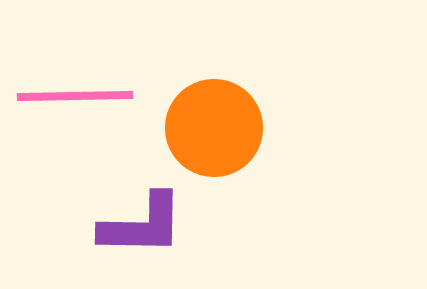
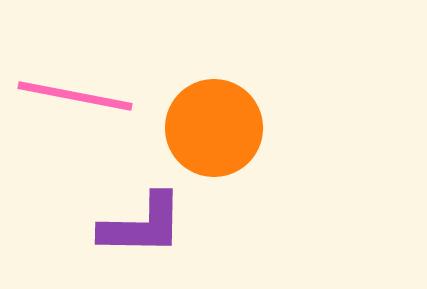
pink line: rotated 12 degrees clockwise
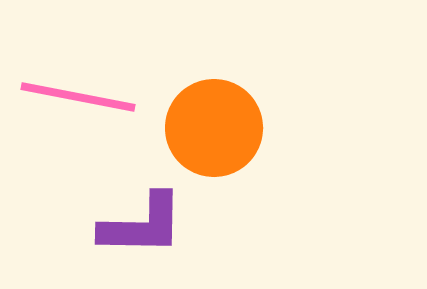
pink line: moved 3 px right, 1 px down
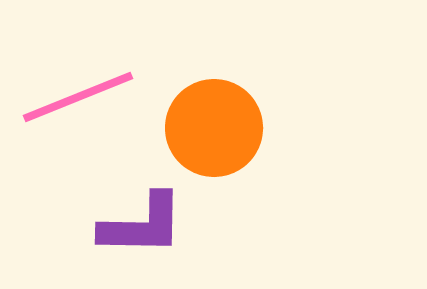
pink line: rotated 33 degrees counterclockwise
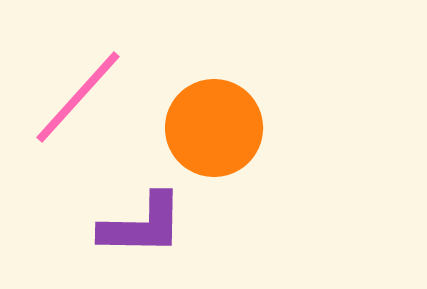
pink line: rotated 26 degrees counterclockwise
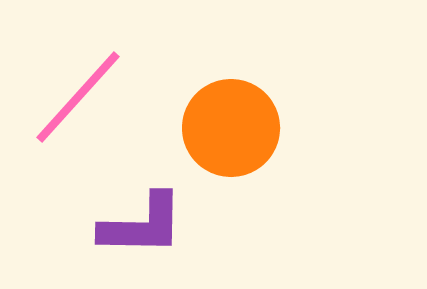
orange circle: moved 17 px right
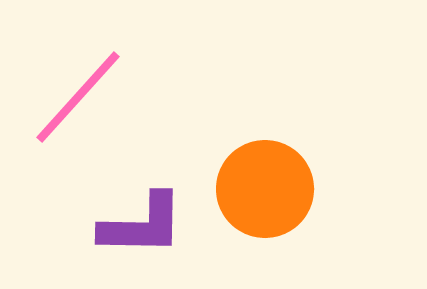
orange circle: moved 34 px right, 61 px down
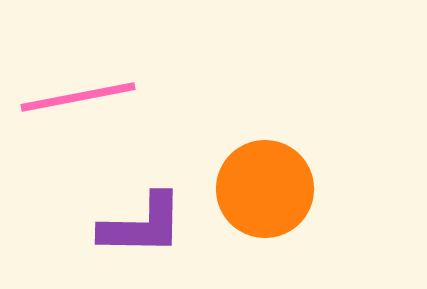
pink line: rotated 37 degrees clockwise
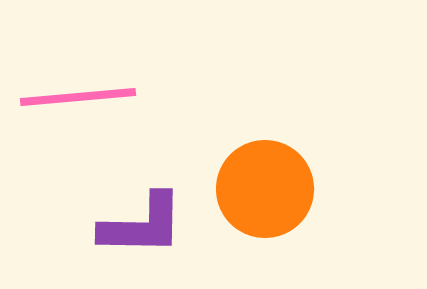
pink line: rotated 6 degrees clockwise
